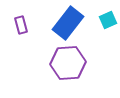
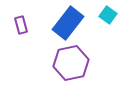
cyan square: moved 5 px up; rotated 30 degrees counterclockwise
purple hexagon: moved 3 px right; rotated 8 degrees counterclockwise
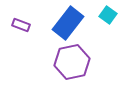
purple rectangle: rotated 54 degrees counterclockwise
purple hexagon: moved 1 px right, 1 px up
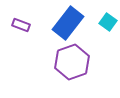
cyan square: moved 7 px down
purple hexagon: rotated 8 degrees counterclockwise
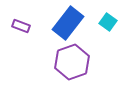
purple rectangle: moved 1 px down
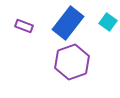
purple rectangle: moved 3 px right
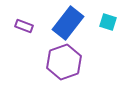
cyan square: rotated 18 degrees counterclockwise
purple hexagon: moved 8 px left
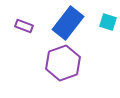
purple hexagon: moved 1 px left, 1 px down
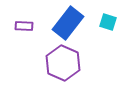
purple rectangle: rotated 18 degrees counterclockwise
purple hexagon: rotated 16 degrees counterclockwise
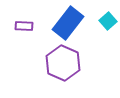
cyan square: moved 1 px up; rotated 30 degrees clockwise
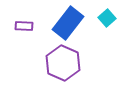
cyan square: moved 1 px left, 3 px up
